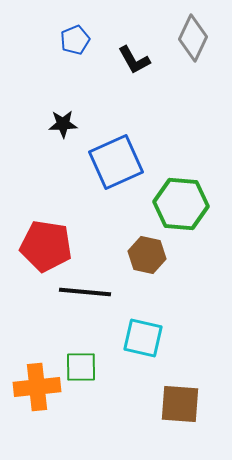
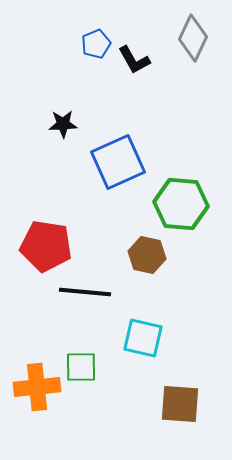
blue pentagon: moved 21 px right, 4 px down
blue square: moved 2 px right
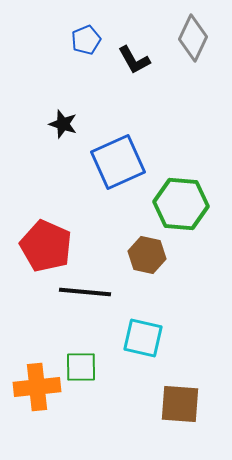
blue pentagon: moved 10 px left, 4 px up
black star: rotated 20 degrees clockwise
red pentagon: rotated 15 degrees clockwise
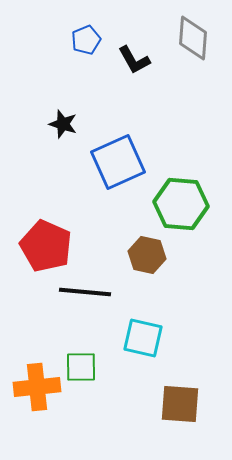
gray diamond: rotated 21 degrees counterclockwise
